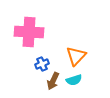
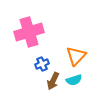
pink cross: rotated 20 degrees counterclockwise
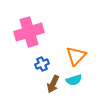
brown arrow: moved 3 px down
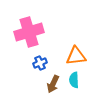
orange triangle: rotated 40 degrees clockwise
blue cross: moved 2 px left, 1 px up
cyan semicircle: rotated 105 degrees clockwise
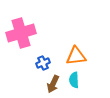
pink cross: moved 8 px left, 1 px down
blue cross: moved 3 px right
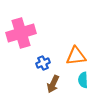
cyan semicircle: moved 9 px right
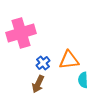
orange triangle: moved 7 px left, 4 px down
blue cross: rotated 16 degrees counterclockwise
brown arrow: moved 15 px left
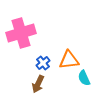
cyan semicircle: moved 1 px right, 2 px up; rotated 21 degrees counterclockwise
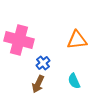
pink cross: moved 2 px left, 7 px down; rotated 32 degrees clockwise
orange triangle: moved 8 px right, 20 px up
cyan semicircle: moved 10 px left, 3 px down
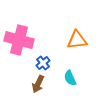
cyan semicircle: moved 4 px left, 3 px up
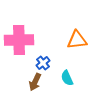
pink cross: rotated 16 degrees counterclockwise
cyan semicircle: moved 3 px left
brown arrow: moved 3 px left, 2 px up
